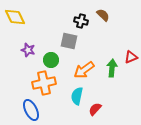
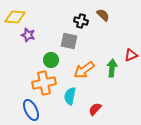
yellow diamond: rotated 60 degrees counterclockwise
purple star: moved 15 px up
red triangle: moved 2 px up
cyan semicircle: moved 7 px left
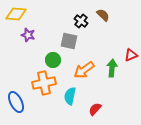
yellow diamond: moved 1 px right, 3 px up
black cross: rotated 24 degrees clockwise
green circle: moved 2 px right
blue ellipse: moved 15 px left, 8 px up
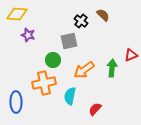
yellow diamond: moved 1 px right
gray square: rotated 24 degrees counterclockwise
blue ellipse: rotated 25 degrees clockwise
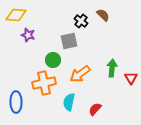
yellow diamond: moved 1 px left, 1 px down
red triangle: moved 23 px down; rotated 40 degrees counterclockwise
orange arrow: moved 4 px left, 4 px down
cyan semicircle: moved 1 px left, 6 px down
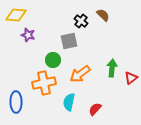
red triangle: rotated 24 degrees clockwise
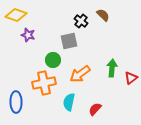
yellow diamond: rotated 15 degrees clockwise
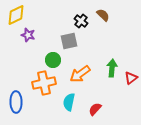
yellow diamond: rotated 45 degrees counterclockwise
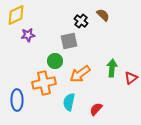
purple star: rotated 24 degrees counterclockwise
green circle: moved 2 px right, 1 px down
blue ellipse: moved 1 px right, 2 px up
red semicircle: moved 1 px right
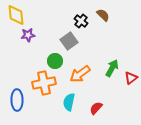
yellow diamond: rotated 70 degrees counterclockwise
gray square: rotated 24 degrees counterclockwise
green arrow: rotated 24 degrees clockwise
red semicircle: moved 1 px up
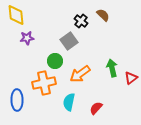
purple star: moved 1 px left, 3 px down
green arrow: rotated 42 degrees counterclockwise
